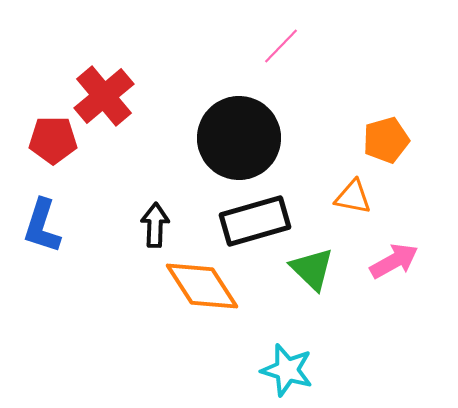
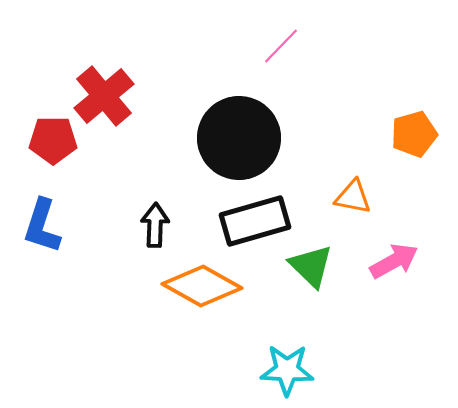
orange pentagon: moved 28 px right, 6 px up
green triangle: moved 1 px left, 3 px up
orange diamond: rotated 28 degrees counterclockwise
cyan star: rotated 14 degrees counterclockwise
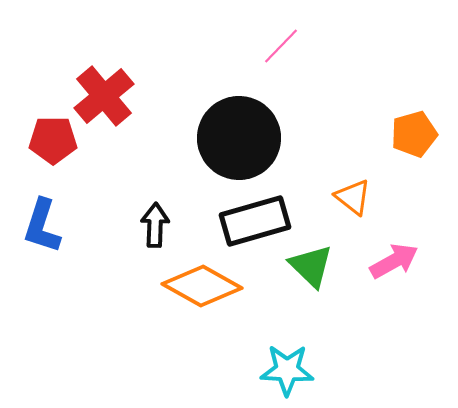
orange triangle: rotated 27 degrees clockwise
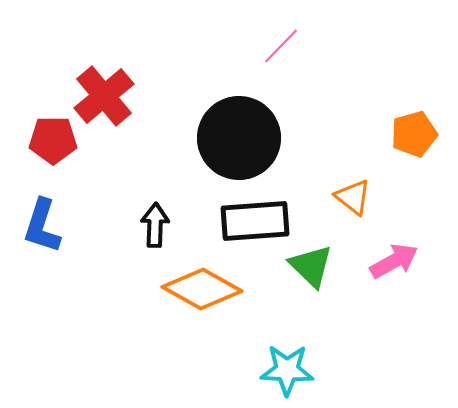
black rectangle: rotated 12 degrees clockwise
orange diamond: moved 3 px down
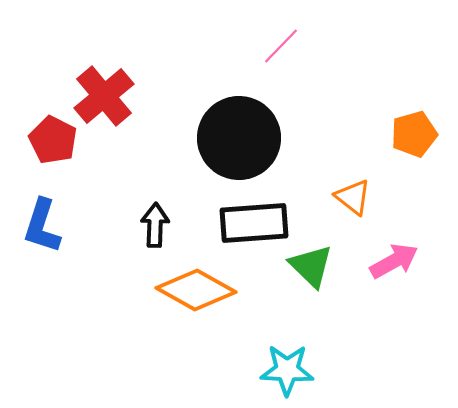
red pentagon: rotated 27 degrees clockwise
black rectangle: moved 1 px left, 2 px down
orange diamond: moved 6 px left, 1 px down
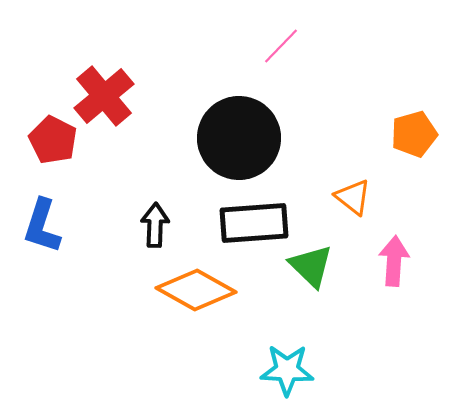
pink arrow: rotated 57 degrees counterclockwise
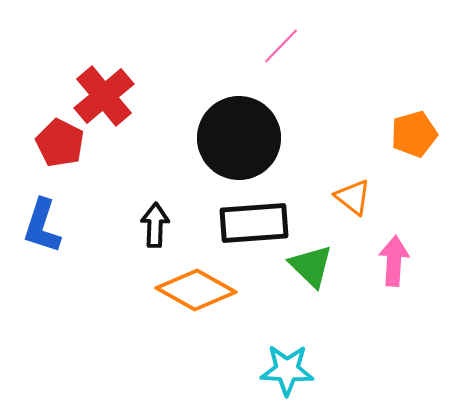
red pentagon: moved 7 px right, 3 px down
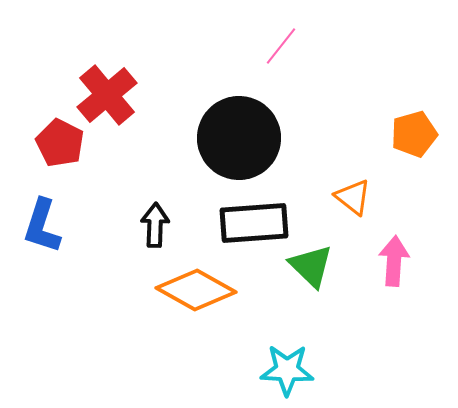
pink line: rotated 6 degrees counterclockwise
red cross: moved 3 px right, 1 px up
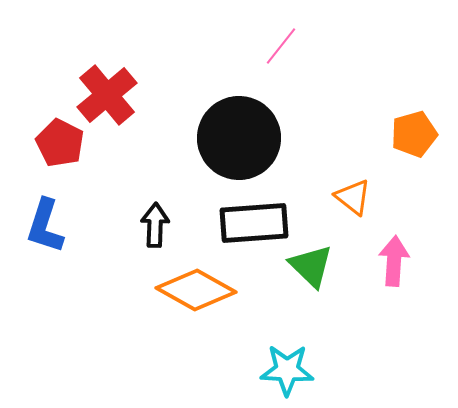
blue L-shape: moved 3 px right
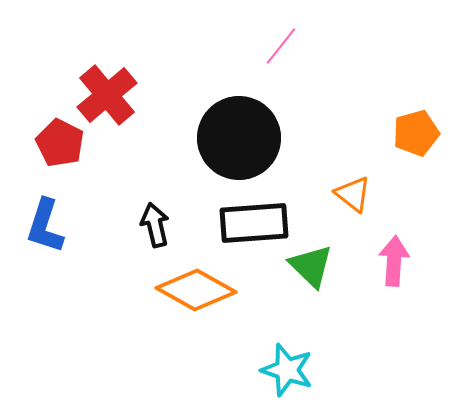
orange pentagon: moved 2 px right, 1 px up
orange triangle: moved 3 px up
black arrow: rotated 15 degrees counterclockwise
cyan star: rotated 16 degrees clockwise
